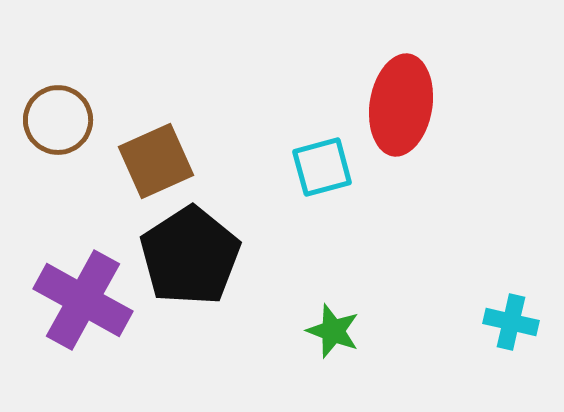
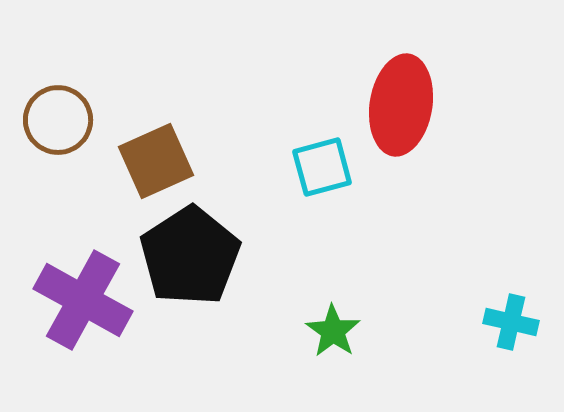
green star: rotated 14 degrees clockwise
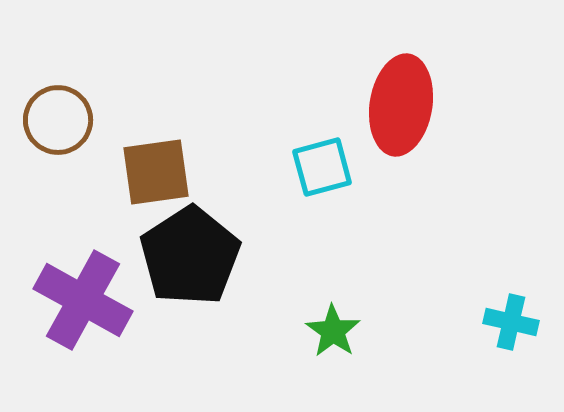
brown square: moved 11 px down; rotated 16 degrees clockwise
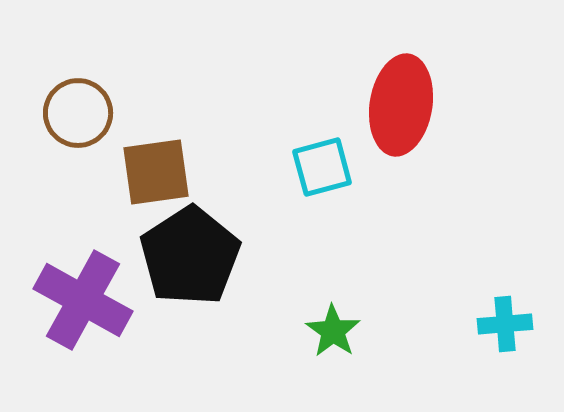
brown circle: moved 20 px right, 7 px up
cyan cross: moved 6 px left, 2 px down; rotated 18 degrees counterclockwise
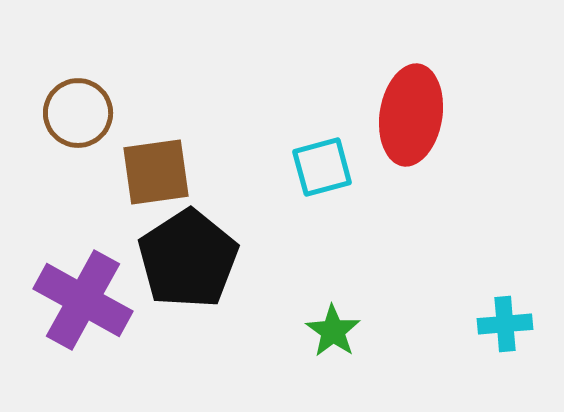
red ellipse: moved 10 px right, 10 px down
black pentagon: moved 2 px left, 3 px down
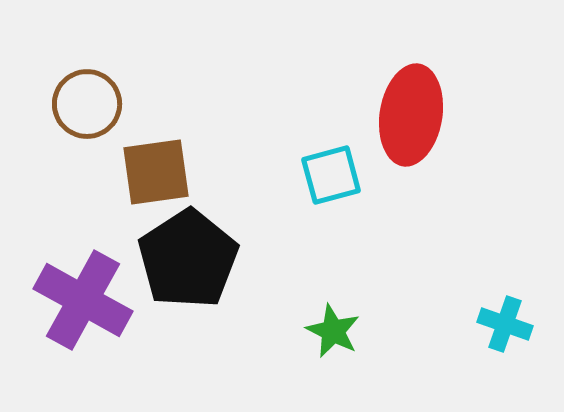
brown circle: moved 9 px right, 9 px up
cyan square: moved 9 px right, 8 px down
cyan cross: rotated 24 degrees clockwise
green star: rotated 8 degrees counterclockwise
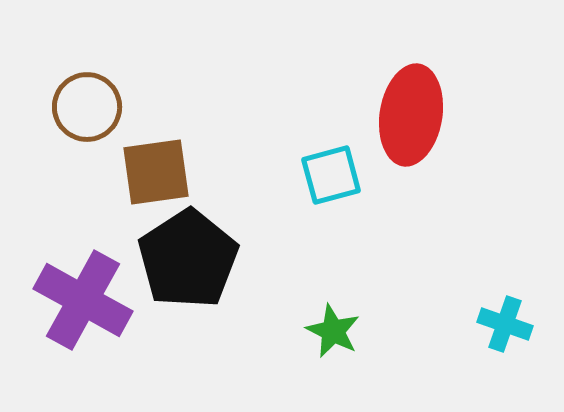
brown circle: moved 3 px down
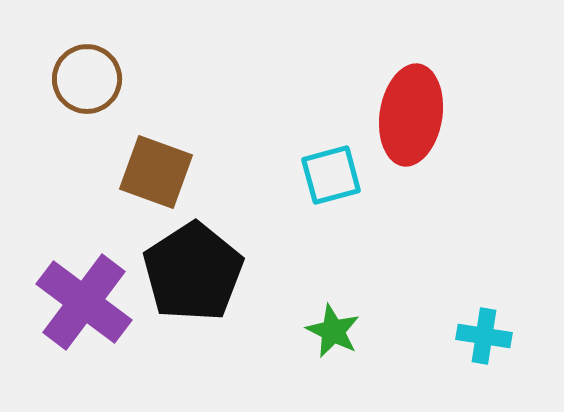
brown circle: moved 28 px up
brown square: rotated 28 degrees clockwise
black pentagon: moved 5 px right, 13 px down
purple cross: moved 1 px right, 2 px down; rotated 8 degrees clockwise
cyan cross: moved 21 px left, 12 px down; rotated 10 degrees counterclockwise
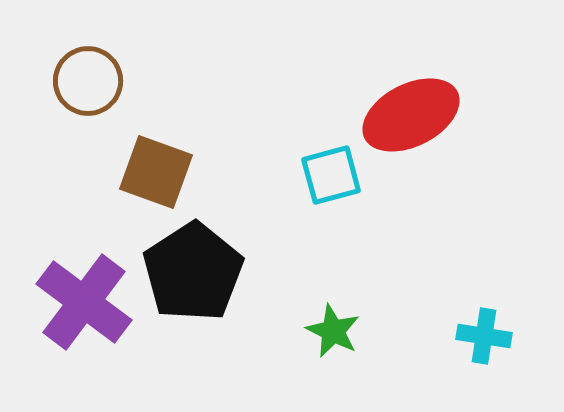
brown circle: moved 1 px right, 2 px down
red ellipse: rotated 54 degrees clockwise
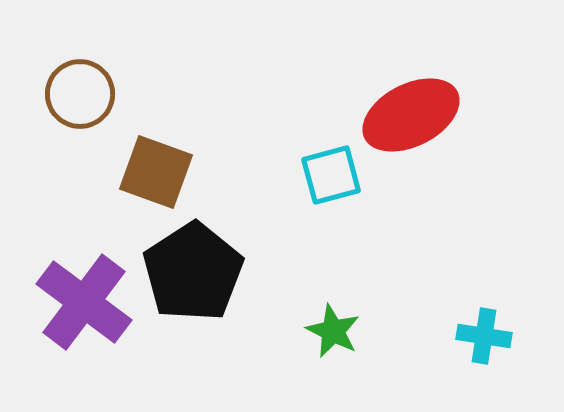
brown circle: moved 8 px left, 13 px down
